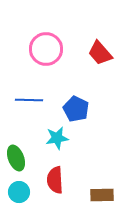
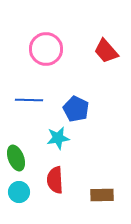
red trapezoid: moved 6 px right, 2 px up
cyan star: moved 1 px right
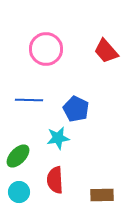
green ellipse: moved 2 px right, 2 px up; rotated 65 degrees clockwise
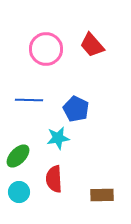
red trapezoid: moved 14 px left, 6 px up
red semicircle: moved 1 px left, 1 px up
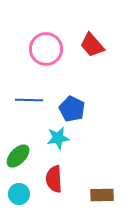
blue pentagon: moved 4 px left
cyan circle: moved 2 px down
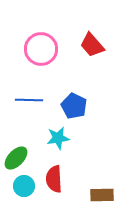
pink circle: moved 5 px left
blue pentagon: moved 2 px right, 3 px up
green ellipse: moved 2 px left, 2 px down
cyan circle: moved 5 px right, 8 px up
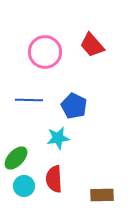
pink circle: moved 4 px right, 3 px down
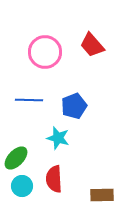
blue pentagon: rotated 25 degrees clockwise
cyan star: rotated 25 degrees clockwise
cyan circle: moved 2 px left
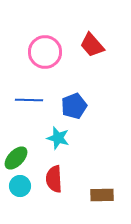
cyan circle: moved 2 px left
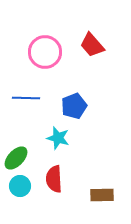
blue line: moved 3 px left, 2 px up
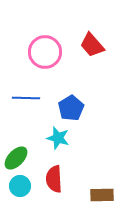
blue pentagon: moved 3 px left, 2 px down; rotated 10 degrees counterclockwise
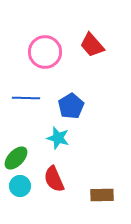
blue pentagon: moved 2 px up
red semicircle: rotated 20 degrees counterclockwise
